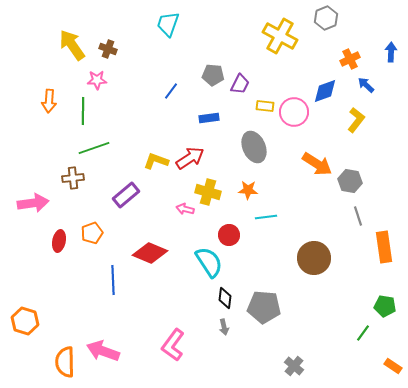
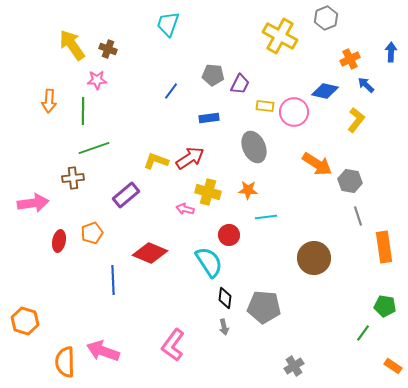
blue diamond at (325, 91): rotated 32 degrees clockwise
gray cross at (294, 366): rotated 18 degrees clockwise
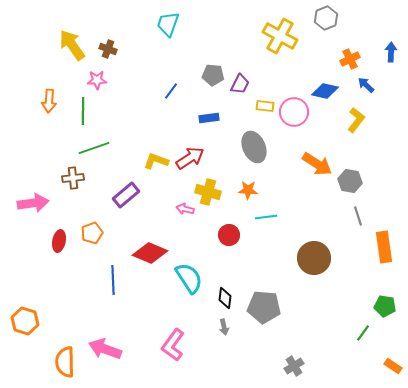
cyan semicircle at (209, 262): moved 20 px left, 16 px down
pink arrow at (103, 351): moved 2 px right, 2 px up
